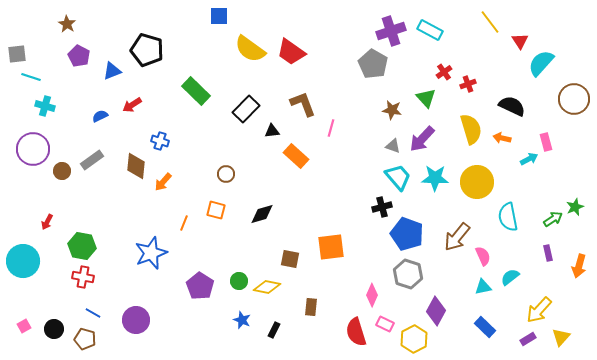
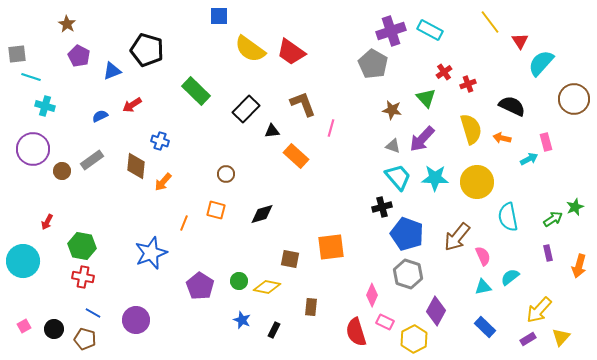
pink rectangle at (385, 324): moved 2 px up
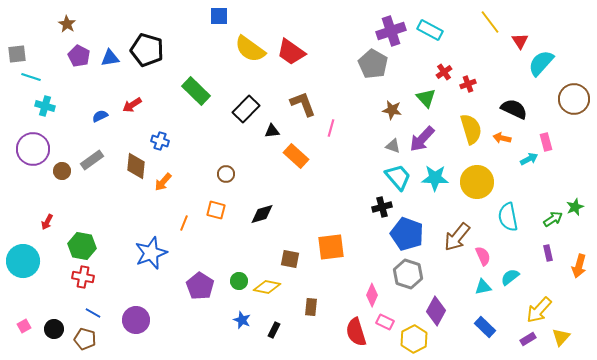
blue triangle at (112, 71): moved 2 px left, 13 px up; rotated 12 degrees clockwise
black semicircle at (512, 106): moved 2 px right, 3 px down
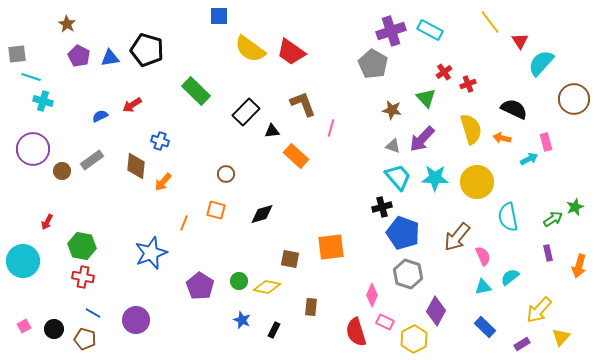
cyan cross at (45, 106): moved 2 px left, 5 px up
black rectangle at (246, 109): moved 3 px down
blue pentagon at (407, 234): moved 4 px left, 1 px up
purple rectangle at (528, 339): moved 6 px left, 5 px down
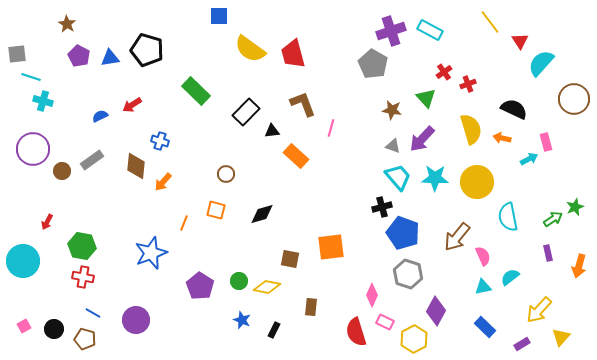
red trapezoid at (291, 52): moved 2 px right, 2 px down; rotated 40 degrees clockwise
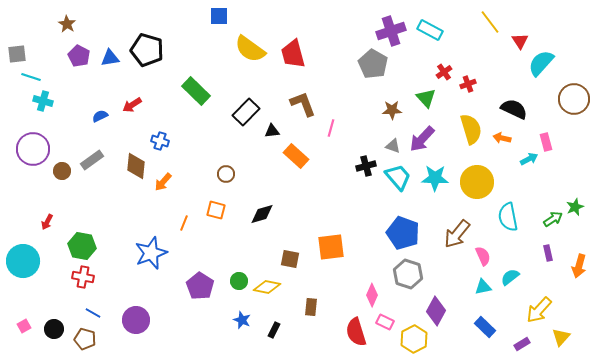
brown star at (392, 110): rotated 12 degrees counterclockwise
black cross at (382, 207): moved 16 px left, 41 px up
brown arrow at (457, 237): moved 3 px up
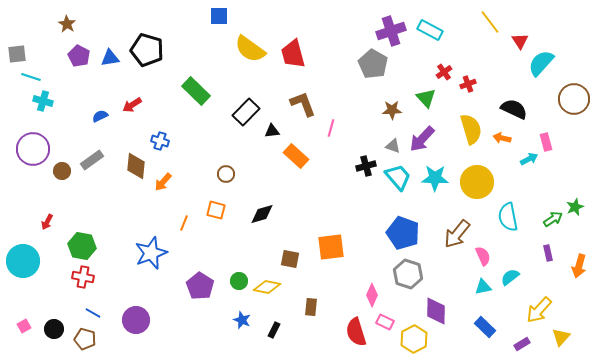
purple diamond at (436, 311): rotated 28 degrees counterclockwise
